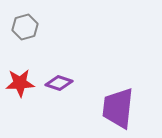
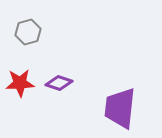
gray hexagon: moved 3 px right, 5 px down
purple trapezoid: moved 2 px right
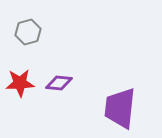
purple diamond: rotated 12 degrees counterclockwise
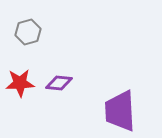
purple trapezoid: moved 3 px down; rotated 9 degrees counterclockwise
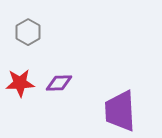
gray hexagon: rotated 15 degrees counterclockwise
purple diamond: rotated 8 degrees counterclockwise
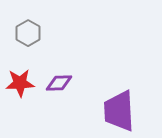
gray hexagon: moved 1 px down
purple trapezoid: moved 1 px left
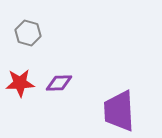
gray hexagon: rotated 15 degrees counterclockwise
